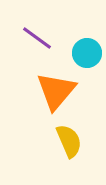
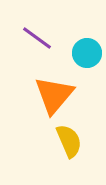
orange triangle: moved 2 px left, 4 px down
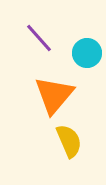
purple line: moved 2 px right; rotated 12 degrees clockwise
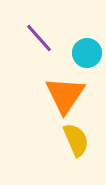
orange triangle: moved 11 px right; rotated 6 degrees counterclockwise
yellow semicircle: moved 7 px right, 1 px up
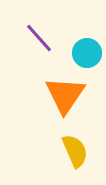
yellow semicircle: moved 1 px left, 11 px down
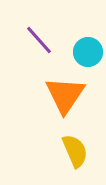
purple line: moved 2 px down
cyan circle: moved 1 px right, 1 px up
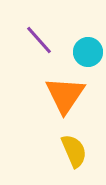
yellow semicircle: moved 1 px left
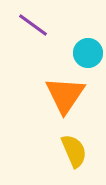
purple line: moved 6 px left, 15 px up; rotated 12 degrees counterclockwise
cyan circle: moved 1 px down
